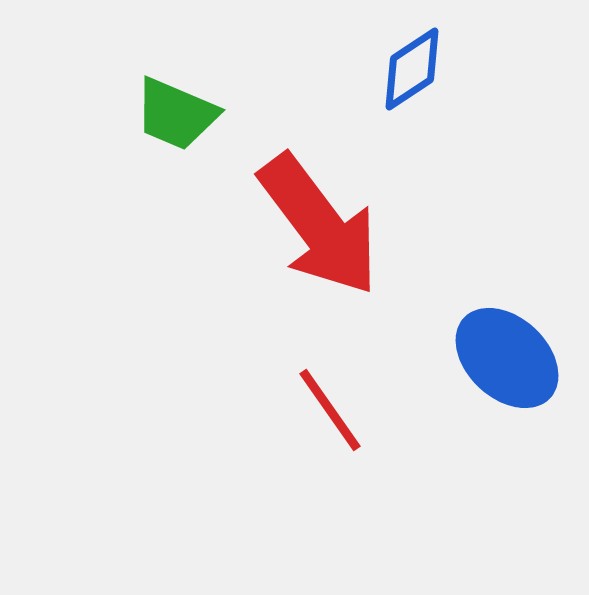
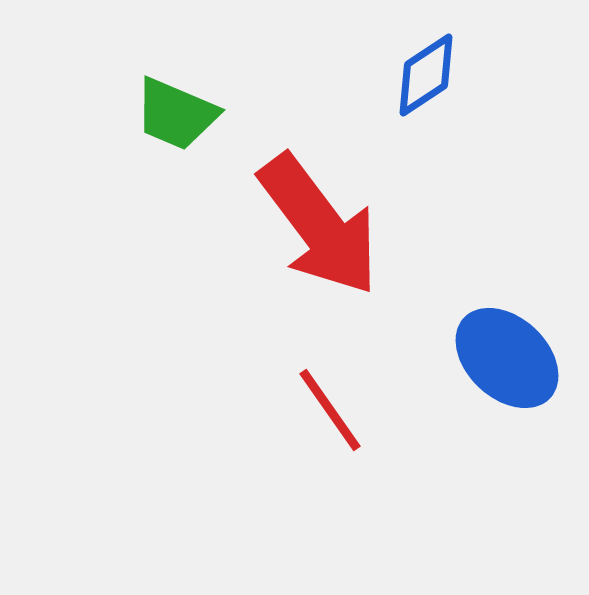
blue diamond: moved 14 px right, 6 px down
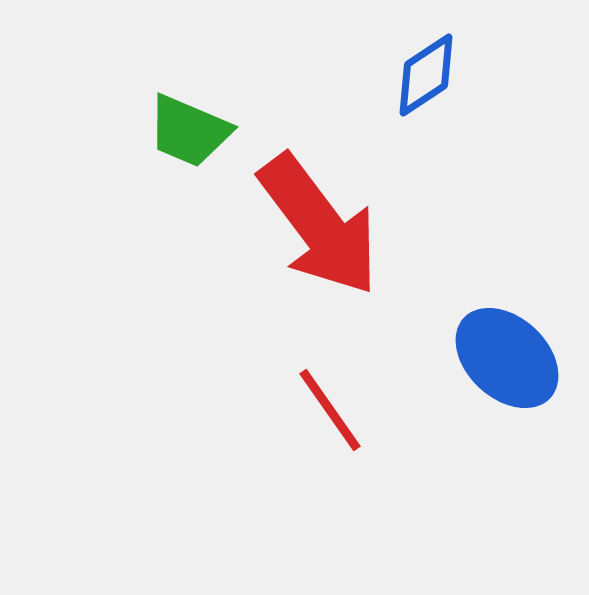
green trapezoid: moved 13 px right, 17 px down
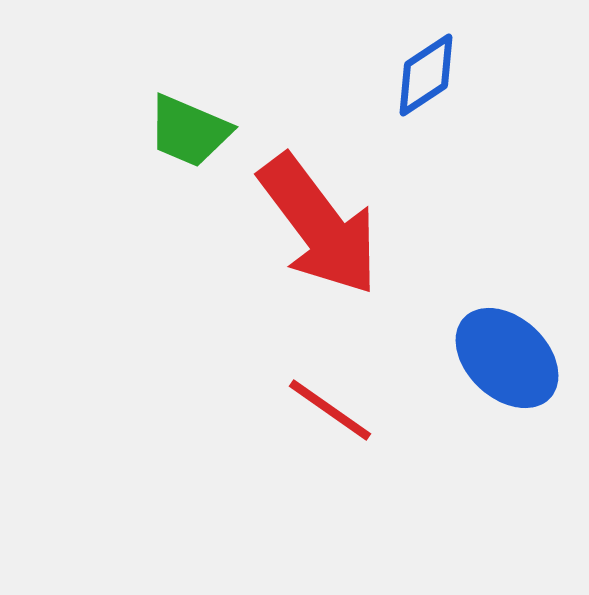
red line: rotated 20 degrees counterclockwise
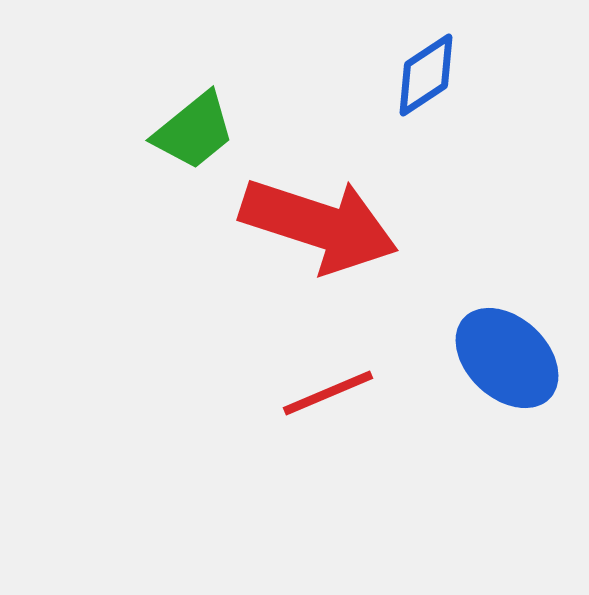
green trapezoid: moved 5 px right; rotated 62 degrees counterclockwise
red arrow: rotated 35 degrees counterclockwise
red line: moved 2 px left, 17 px up; rotated 58 degrees counterclockwise
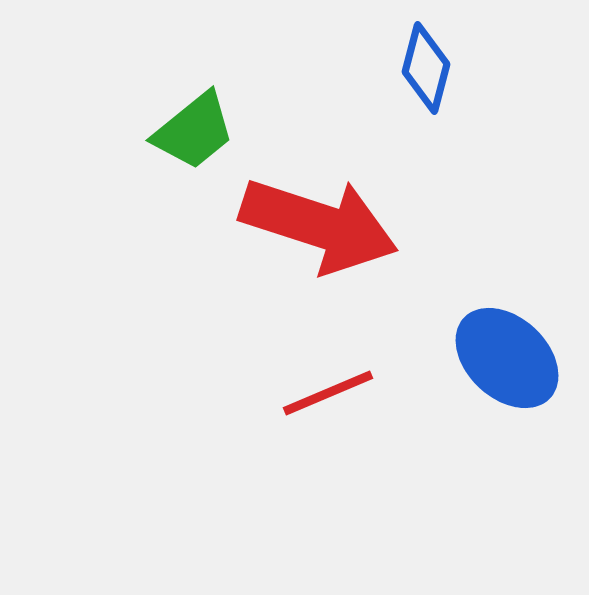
blue diamond: moved 7 px up; rotated 42 degrees counterclockwise
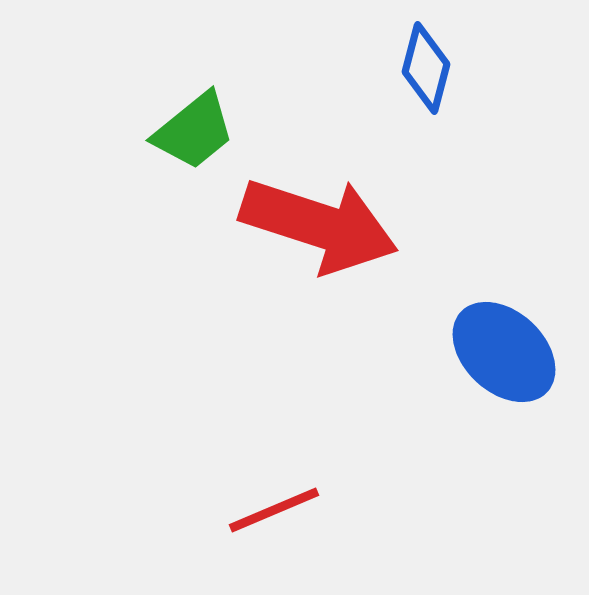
blue ellipse: moved 3 px left, 6 px up
red line: moved 54 px left, 117 px down
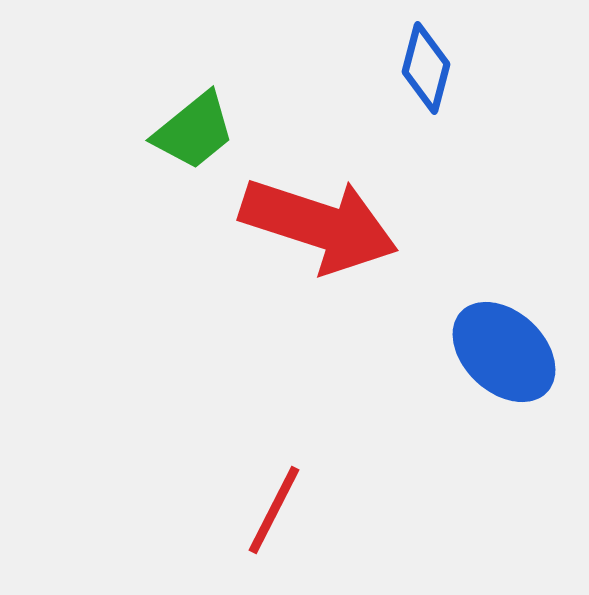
red line: rotated 40 degrees counterclockwise
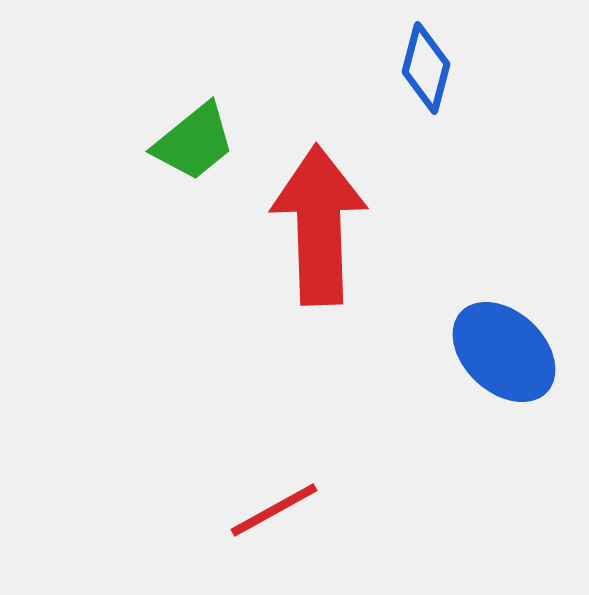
green trapezoid: moved 11 px down
red arrow: rotated 110 degrees counterclockwise
red line: rotated 34 degrees clockwise
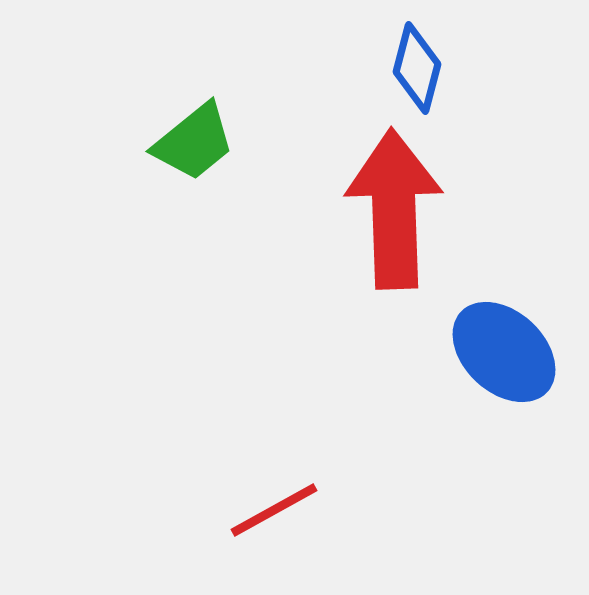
blue diamond: moved 9 px left
red arrow: moved 75 px right, 16 px up
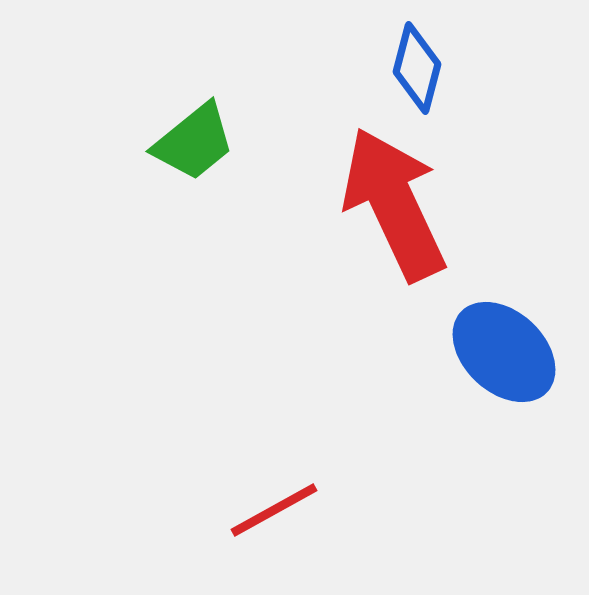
red arrow: moved 5 px up; rotated 23 degrees counterclockwise
